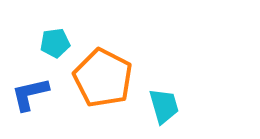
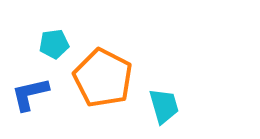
cyan pentagon: moved 1 px left, 1 px down
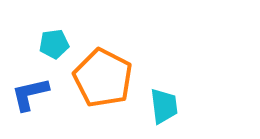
cyan trapezoid: rotated 9 degrees clockwise
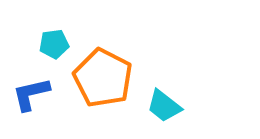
blue L-shape: moved 1 px right
cyan trapezoid: rotated 135 degrees clockwise
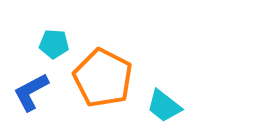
cyan pentagon: rotated 12 degrees clockwise
blue L-shape: moved 2 px up; rotated 15 degrees counterclockwise
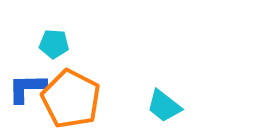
orange pentagon: moved 32 px left, 21 px down
blue L-shape: moved 4 px left, 4 px up; rotated 27 degrees clockwise
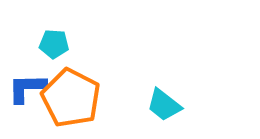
orange pentagon: moved 1 px up
cyan trapezoid: moved 1 px up
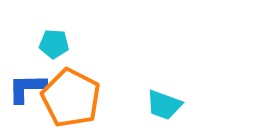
cyan trapezoid: rotated 18 degrees counterclockwise
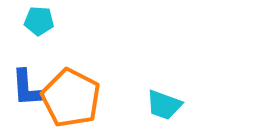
cyan pentagon: moved 15 px left, 23 px up
blue L-shape: rotated 93 degrees counterclockwise
